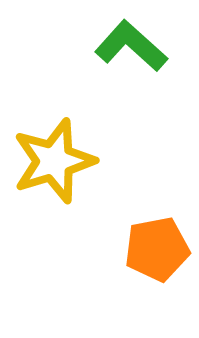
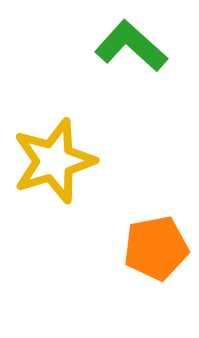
orange pentagon: moved 1 px left, 1 px up
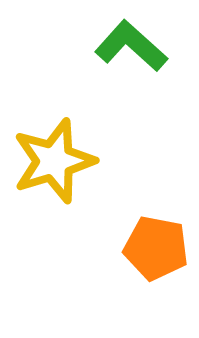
orange pentagon: rotated 22 degrees clockwise
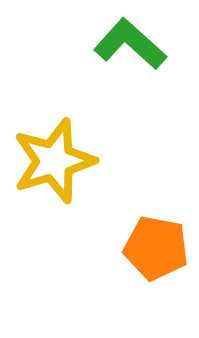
green L-shape: moved 1 px left, 2 px up
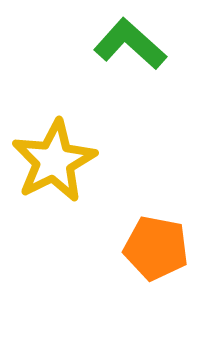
yellow star: rotated 10 degrees counterclockwise
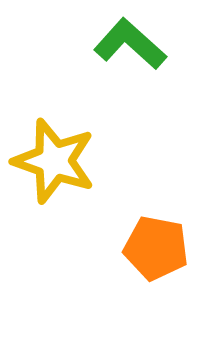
yellow star: rotated 26 degrees counterclockwise
